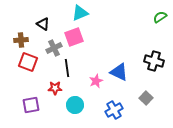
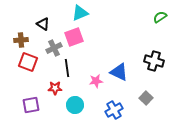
pink star: rotated 16 degrees clockwise
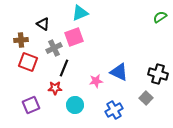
black cross: moved 4 px right, 13 px down
black line: moved 3 px left; rotated 30 degrees clockwise
purple square: rotated 12 degrees counterclockwise
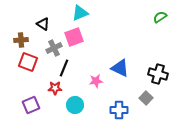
blue triangle: moved 1 px right, 4 px up
blue cross: moved 5 px right; rotated 30 degrees clockwise
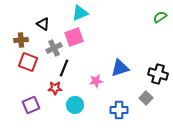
blue triangle: rotated 42 degrees counterclockwise
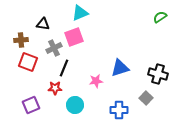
black triangle: rotated 24 degrees counterclockwise
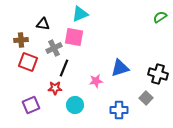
cyan triangle: moved 1 px down
pink square: rotated 30 degrees clockwise
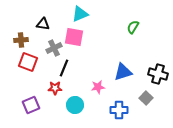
green semicircle: moved 27 px left, 10 px down; rotated 24 degrees counterclockwise
blue triangle: moved 3 px right, 4 px down
pink star: moved 2 px right, 6 px down
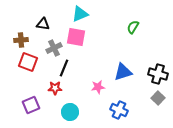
pink square: moved 2 px right
gray square: moved 12 px right
cyan circle: moved 5 px left, 7 px down
blue cross: rotated 24 degrees clockwise
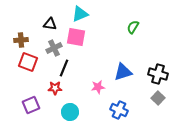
black triangle: moved 7 px right
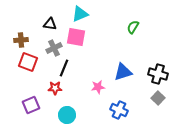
cyan circle: moved 3 px left, 3 px down
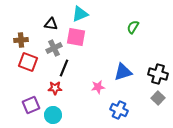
black triangle: moved 1 px right
cyan circle: moved 14 px left
